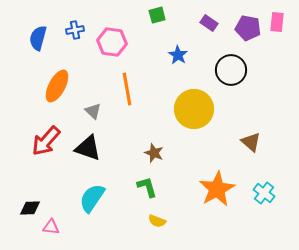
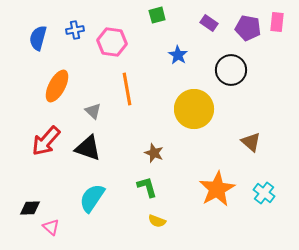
pink triangle: rotated 36 degrees clockwise
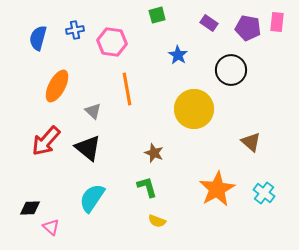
black triangle: rotated 20 degrees clockwise
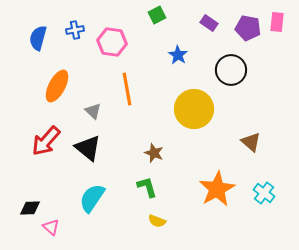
green square: rotated 12 degrees counterclockwise
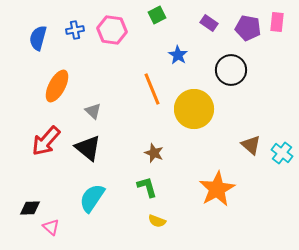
pink hexagon: moved 12 px up
orange line: moved 25 px right; rotated 12 degrees counterclockwise
brown triangle: moved 3 px down
cyan cross: moved 18 px right, 40 px up
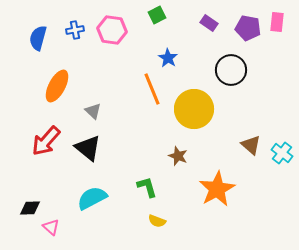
blue star: moved 10 px left, 3 px down
brown star: moved 24 px right, 3 px down
cyan semicircle: rotated 28 degrees clockwise
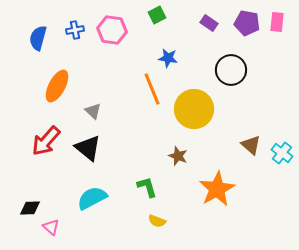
purple pentagon: moved 1 px left, 5 px up
blue star: rotated 24 degrees counterclockwise
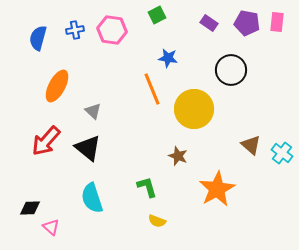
cyan semicircle: rotated 80 degrees counterclockwise
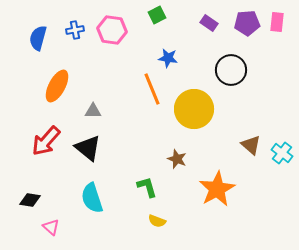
purple pentagon: rotated 15 degrees counterclockwise
gray triangle: rotated 42 degrees counterclockwise
brown star: moved 1 px left, 3 px down
black diamond: moved 8 px up; rotated 10 degrees clockwise
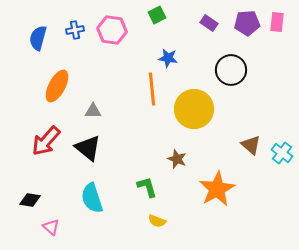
orange line: rotated 16 degrees clockwise
